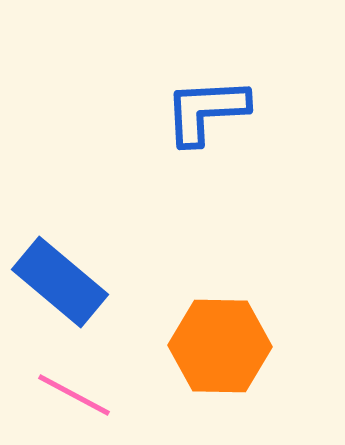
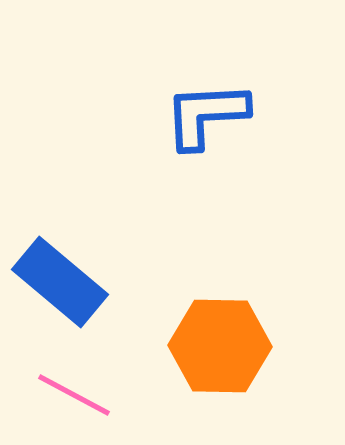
blue L-shape: moved 4 px down
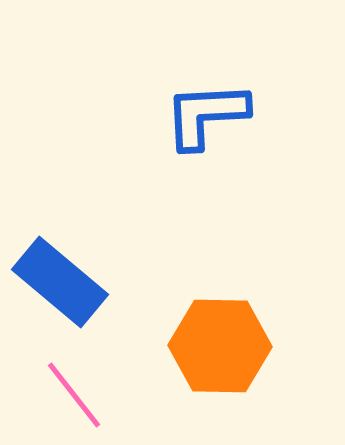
pink line: rotated 24 degrees clockwise
